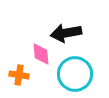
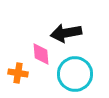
orange cross: moved 1 px left, 2 px up
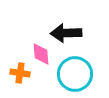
black arrow: rotated 8 degrees clockwise
orange cross: moved 2 px right
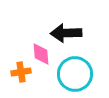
orange cross: moved 1 px right, 1 px up; rotated 18 degrees counterclockwise
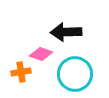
black arrow: moved 1 px up
pink diamond: rotated 65 degrees counterclockwise
